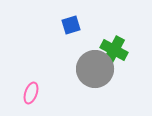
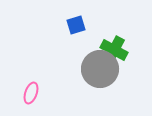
blue square: moved 5 px right
gray circle: moved 5 px right
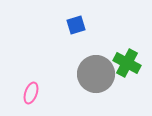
green cross: moved 13 px right, 13 px down
gray circle: moved 4 px left, 5 px down
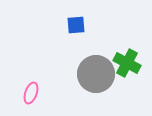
blue square: rotated 12 degrees clockwise
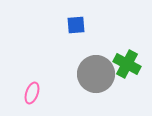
green cross: moved 1 px down
pink ellipse: moved 1 px right
